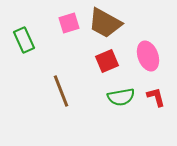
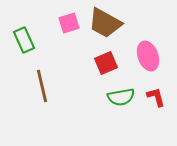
red square: moved 1 px left, 2 px down
brown line: moved 19 px left, 5 px up; rotated 8 degrees clockwise
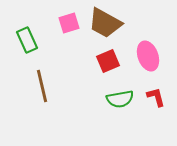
green rectangle: moved 3 px right
red square: moved 2 px right, 2 px up
green semicircle: moved 1 px left, 2 px down
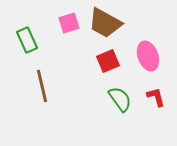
green semicircle: rotated 116 degrees counterclockwise
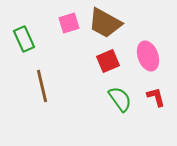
green rectangle: moved 3 px left, 1 px up
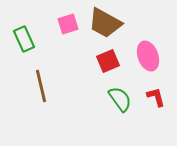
pink square: moved 1 px left, 1 px down
brown line: moved 1 px left
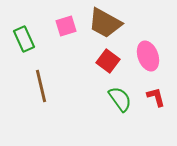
pink square: moved 2 px left, 2 px down
red square: rotated 30 degrees counterclockwise
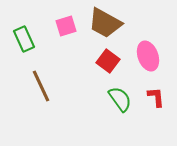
brown line: rotated 12 degrees counterclockwise
red L-shape: rotated 10 degrees clockwise
